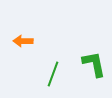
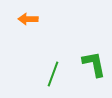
orange arrow: moved 5 px right, 22 px up
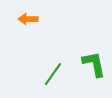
green line: rotated 15 degrees clockwise
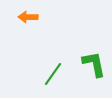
orange arrow: moved 2 px up
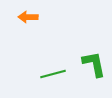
green line: rotated 40 degrees clockwise
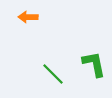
green line: rotated 60 degrees clockwise
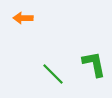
orange arrow: moved 5 px left, 1 px down
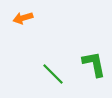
orange arrow: rotated 18 degrees counterclockwise
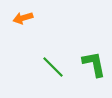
green line: moved 7 px up
